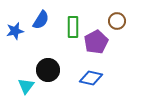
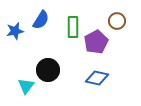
blue diamond: moved 6 px right
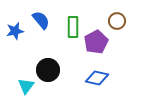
blue semicircle: rotated 72 degrees counterclockwise
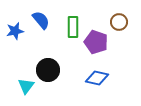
brown circle: moved 2 px right, 1 px down
purple pentagon: rotated 25 degrees counterclockwise
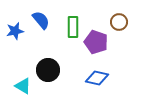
cyan triangle: moved 3 px left; rotated 36 degrees counterclockwise
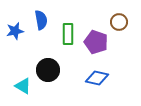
blue semicircle: rotated 30 degrees clockwise
green rectangle: moved 5 px left, 7 px down
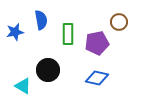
blue star: moved 1 px down
purple pentagon: moved 1 px right, 1 px down; rotated 30 degrees counterclockwise
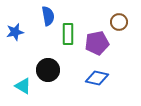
blue semicircle: moved 7 px right, 4 px up
